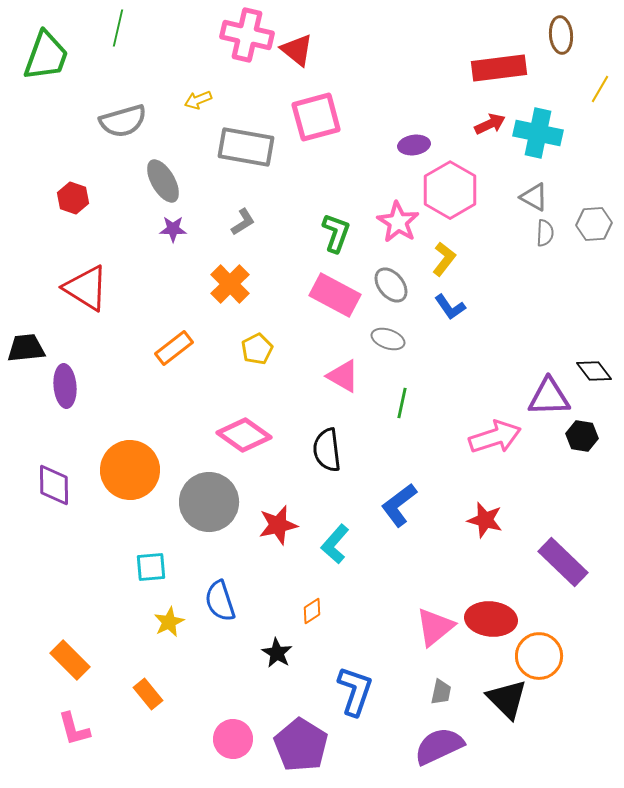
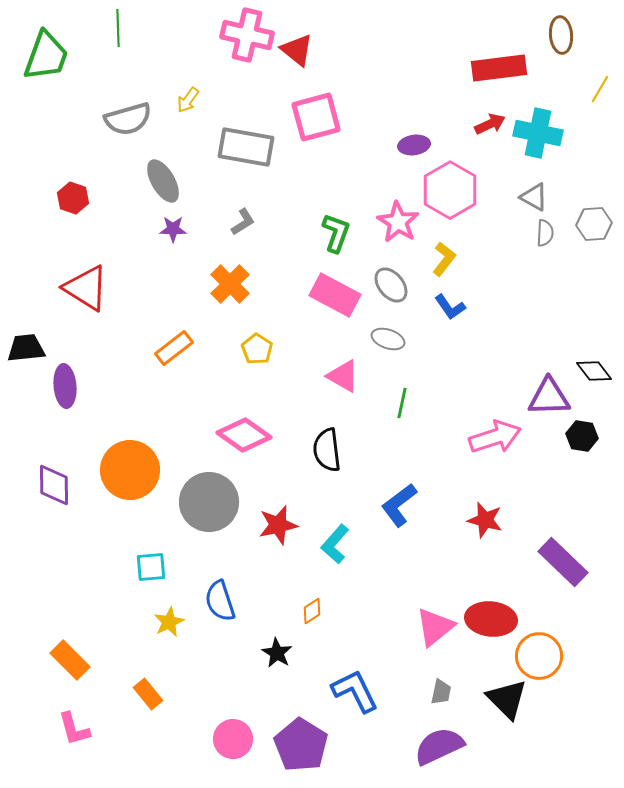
green line at (118, 28): rotated 15 degrees counterclockwise
yellow arrow at (198, 100): moved 10 px left; rotated 32 degrees counterclockwise
gray semicircle at (123, 121): moved 5 px right, 2 px up
yellow pentagon at (257, 349): rotated 12 degrees counterclockwise
blue L-shape at (355, 691): rotated 45 degrees counterclockwise
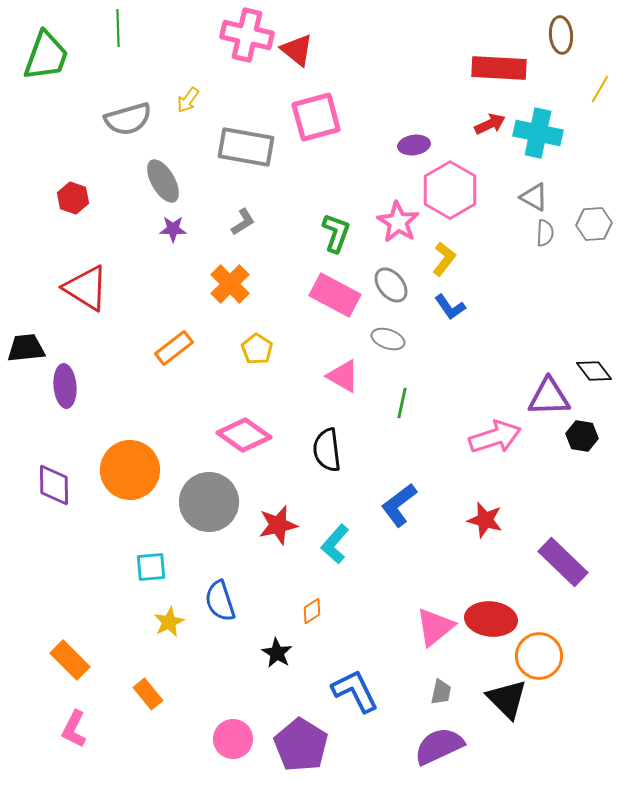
red rectangle at (499, 68): rotated 10 degrees clockwise
pink L-shape at (74, 729): rotated 42 degrees clockwise
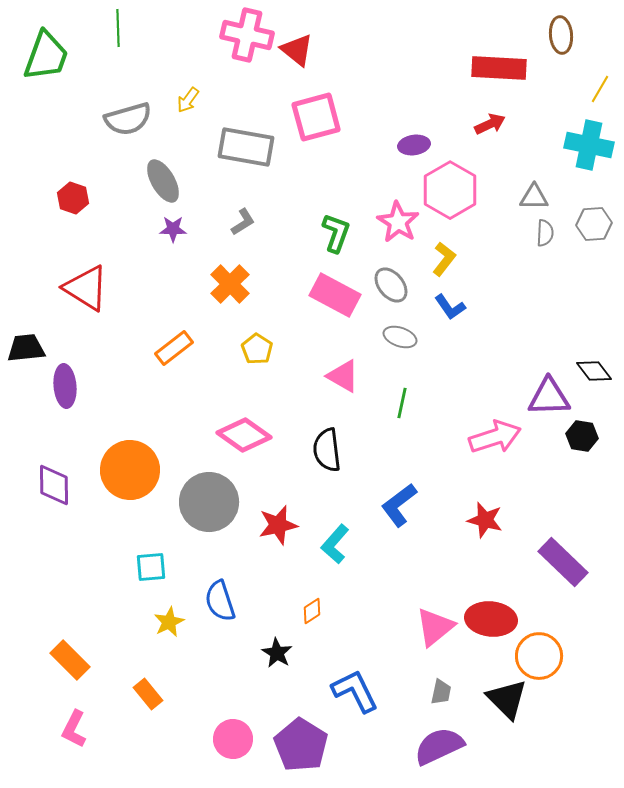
cyan cross at (538, 133): moved 51 px right, 12 px down
gray triangle at (534, 197): rotated 28 degrees counterclockwise
gray ellipse at (388, 339): moved 12 px right, 2 px up
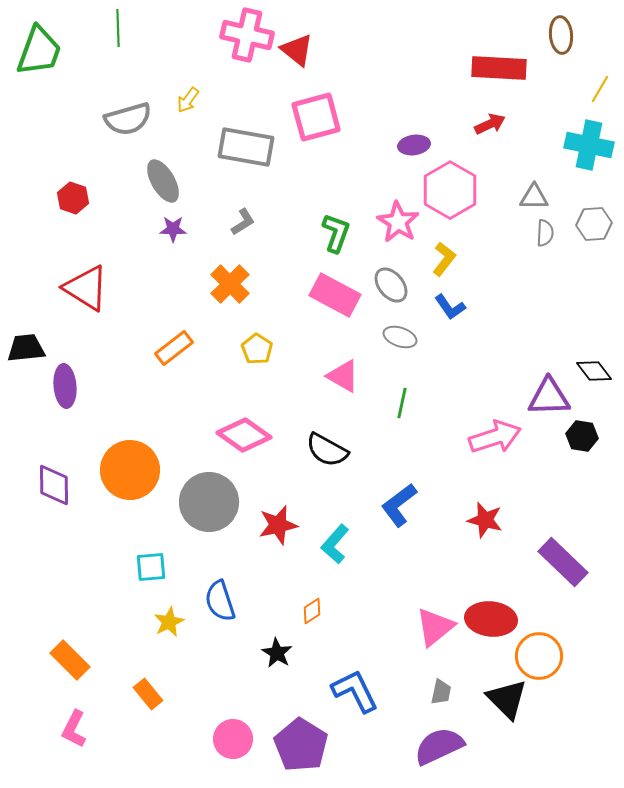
green trapezoid at (46, 56): moved 7 px left, 5 px up
black semicircle at (327, 450): rotated 54 degrees counterclockwise
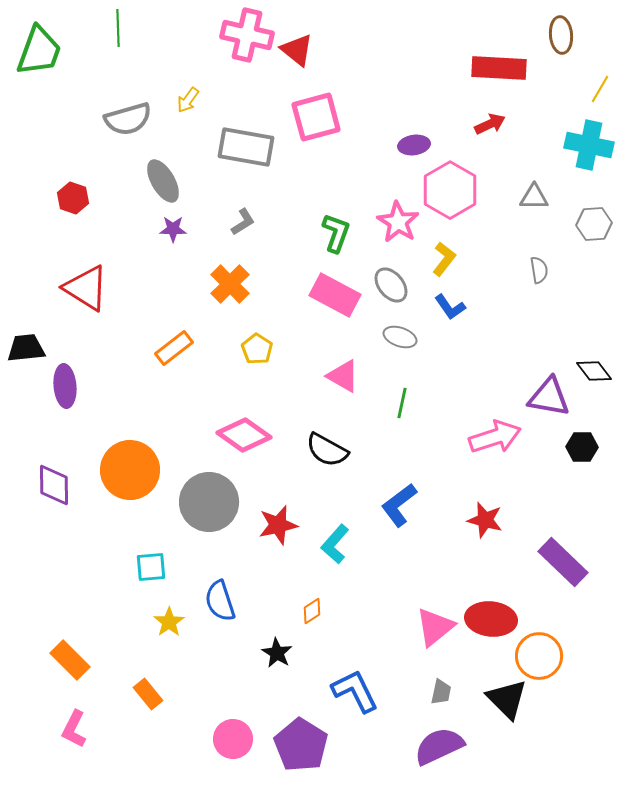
gray semicircle at (545, 233): moved 6 px left, 37 px down; rotated 12 degrees counterclockwise
purple triangle at (549, 397): rotated 12 degrees clockwise
black hexagon at (582, 436): moved 11 px down; rotated 8 degrees counterclockwise
yellow star at (169, 622): rotated 8 degrees counterclockwise
